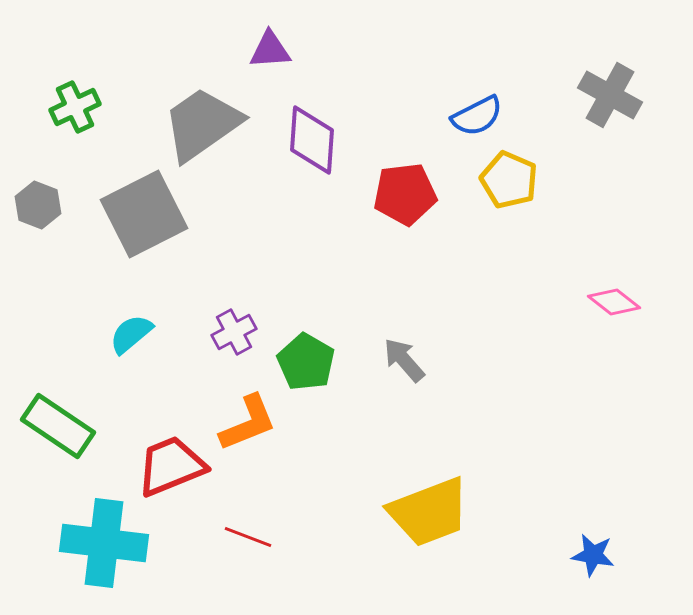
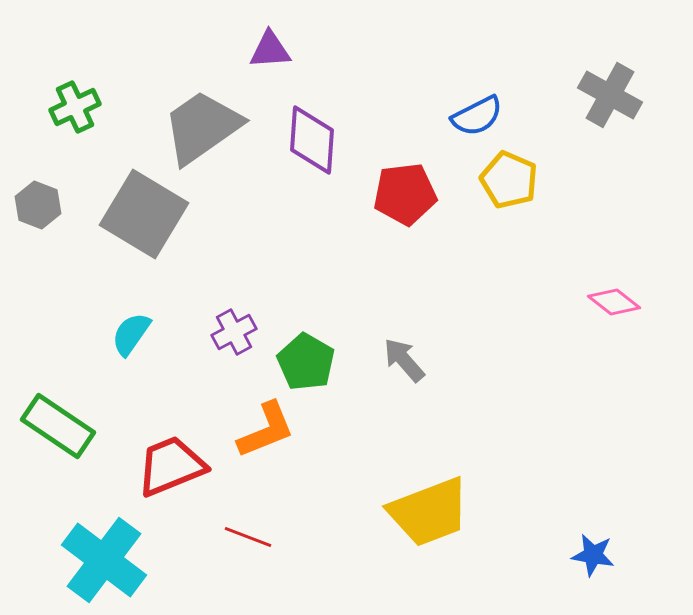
gray trapezoid: moved 3 px down
gray square: rotated 32 degrees counterclockwise
cyan semicircle: rotated 15 degrees counterclockwise
orange L-shape: moved 18 px right, 7 px down
cyan cross: moved 17 px down; rotated 30 degrees clockwise
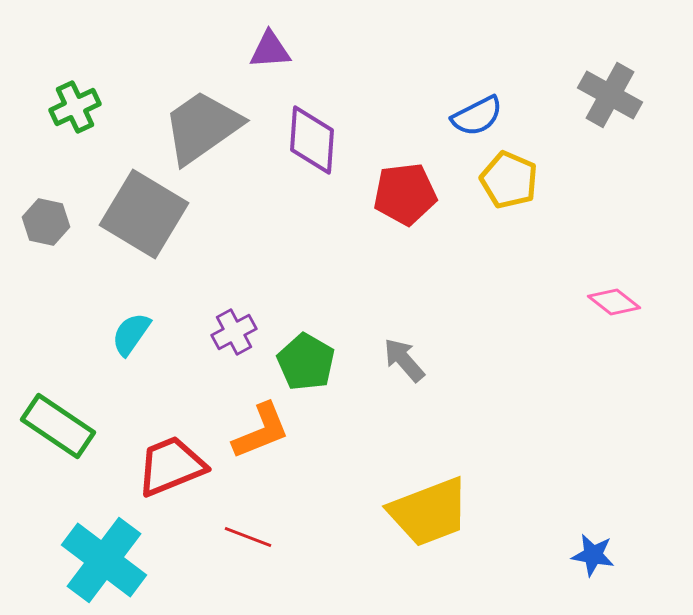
gray hexagon: moved 8 px right, 17 px down; rotated 9 degrees counterclockwise
orange L-shape: moved 5 px left, 1 px down
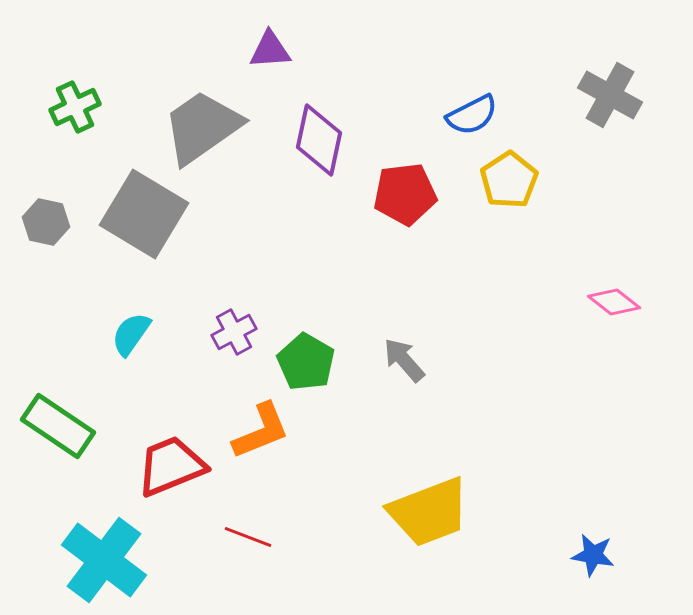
blue semicircle: moved 5 px left, 1 px up
purple diamond: moved 7 px right; rotated 8 degrees clockwise
yellow pentagon: rotated 16 degrees clockwise
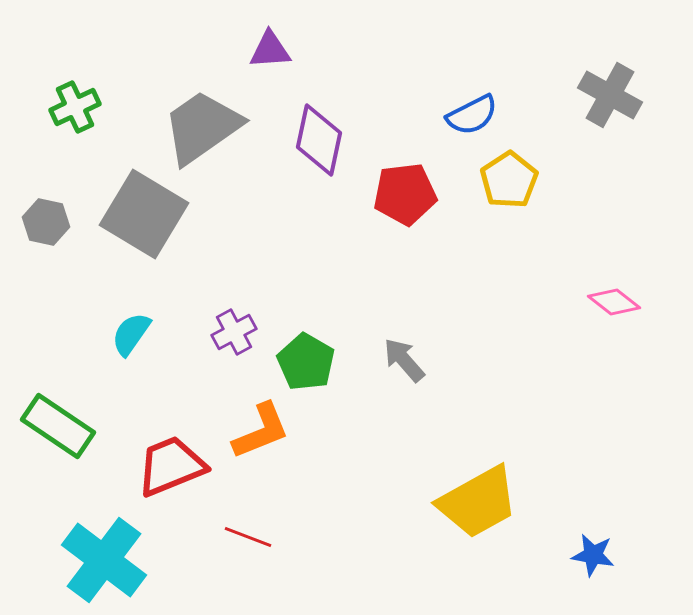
yellow trapezoid: moved 49 px right, 10 px up; rotated 8 degrees counterclockwise
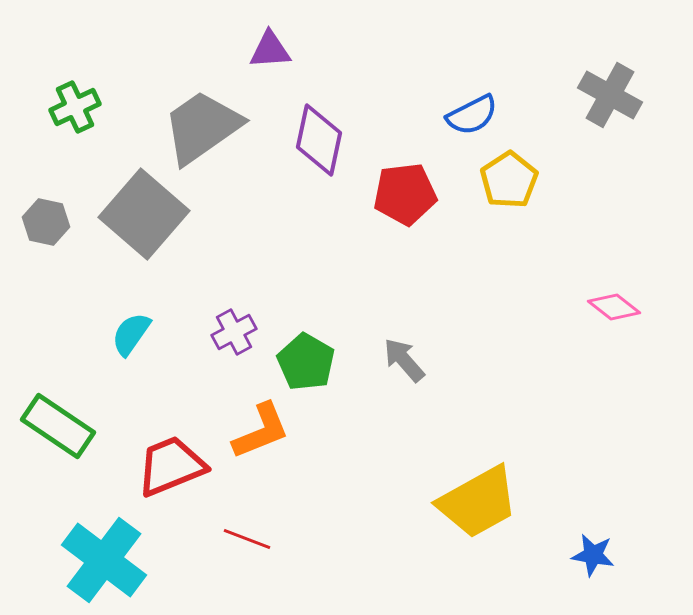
gray square: rotated 10 degrees clockwise
pink diamond: moved 5 px down
red line: moved 1 px left, 2 px down
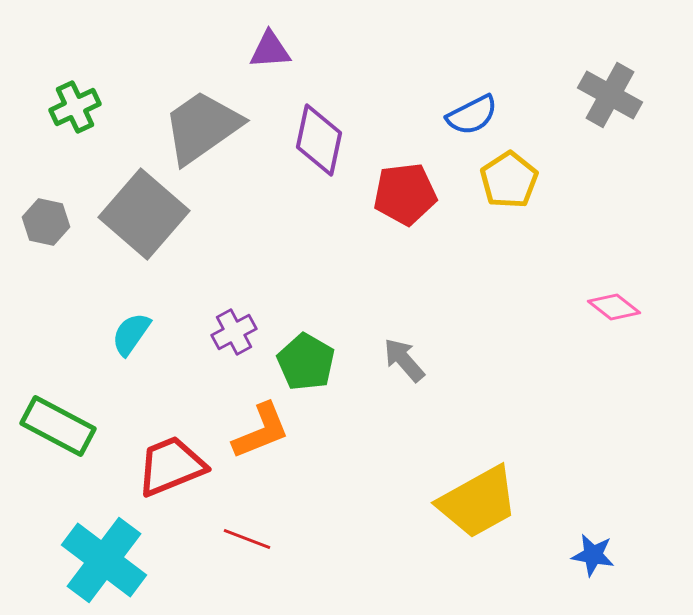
green rectangle: rotated 6 degrees counterclockwise
